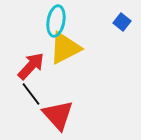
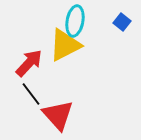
cyan ellipse: moved 19 px right
yellow triangle: moved 3 px up
red arrow: moved 2 px left, 3 px up
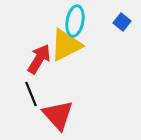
yellow triangle: moved 1 px right
red arrow: moved 10 px right, 4 px up; rotated 12 degrees counterclockwise
black line: rotated 15 degrees clockwise
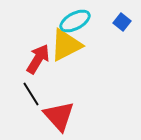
cyan ellipse: rotated 52 degrees clockwise
red arrow: moved 1 px left
black line: rotated 10 degrees counterclockwise
red triangle: moved 1 px right, 1 px down
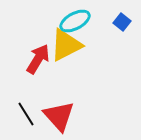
black line: moved 5 px left, 20 px down
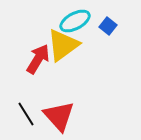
blue square: moved 14 px left, 4 px down
yellow triangle: moved 3 px left; rotated 9 degrees counterclockwise
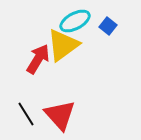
red triangle: moved 1 px right, 1 px up
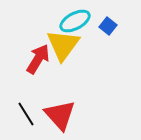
yellow triangle: rotated 18 degrees counterclockwise
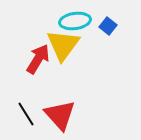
cyan ellipse: rotated 20 degrees clockwise
